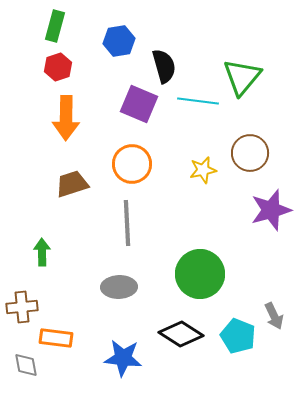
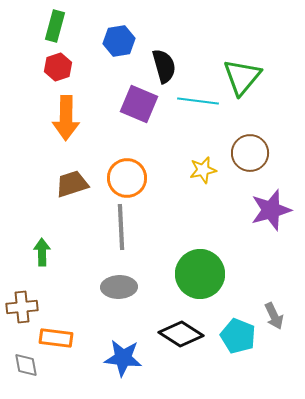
orange circle: moved 5 px left, 14 px down
gray line: moved 6 px left, 4 px down
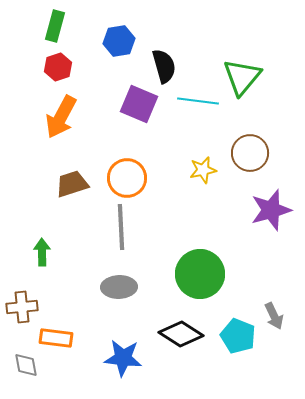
orange arrow: moved 5 px left, 1 px up; rotated 27 degrees clockwise
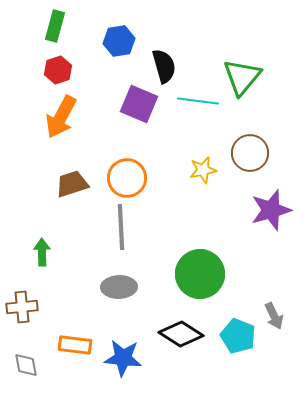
red hexagon: moved 3 px down
orange rectangle: moved 19 px right, 7 px down
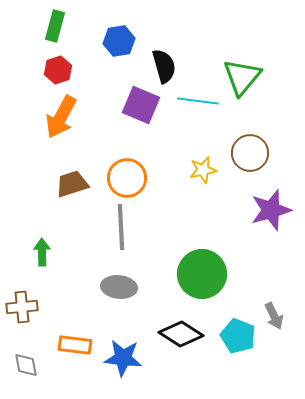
purple square: moved 2 px right, 1 px down
green circle: moved 2 px right
gray ellipse: rotated 8 degrees clockwise
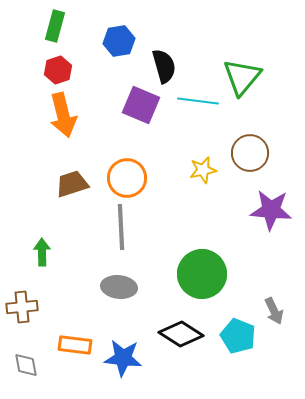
orange arrow: moved 2 px right, 2 px up; rotated 42 degrees counterclockwise
purple star: rotated 21 degrees clockwise
gray arrow: moved 5 px up
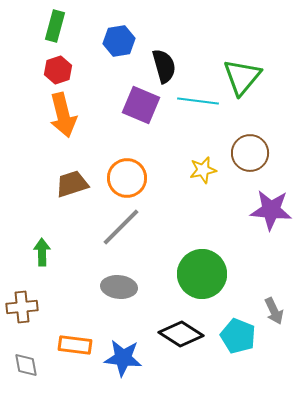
gray line: rotated 48 degrees clockwise
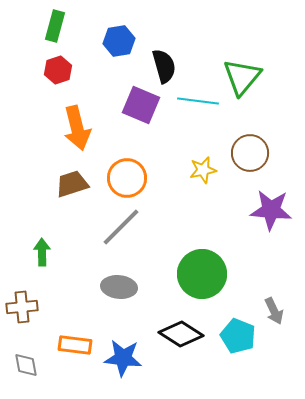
orange arrow: moved 14 px right, 13 px down
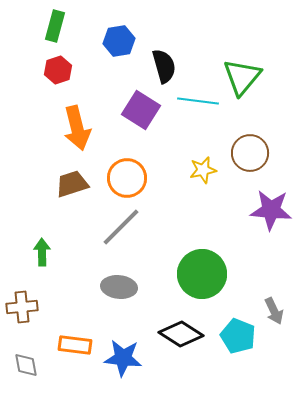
purple square: moved 5 px down; rotated 9 degrees clockwise
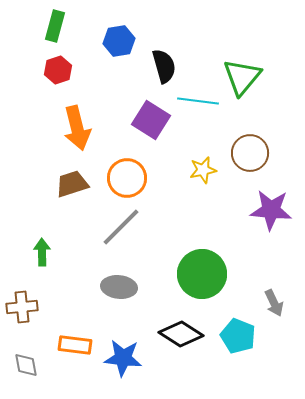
purple square: moved 10 px right, 10 px down
gray arrow: moved 8 px up
